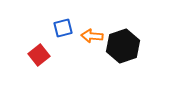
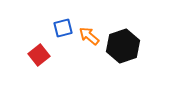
orange arrow: moved 3 px left; rotated 35 degrees clockwise
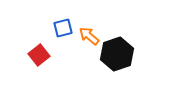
black hexagon: moved 6 px left, 8 px down
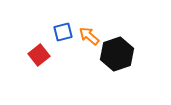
blue square: moved 4 px down
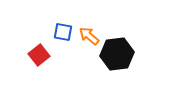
blue square: rotated 24 degrees clockwise
black hexagon: rotated 12 degrees clockwise
